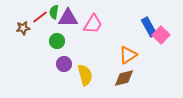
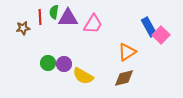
red line: rotated 56 degrees counterclockwise
green circle: moved 9 px left, 22 px down
orange triangle: moved 1 px left, 3 px up
yellow semicircle: moved 2 px left, 1 px down; rotated 135 degrees clockwise
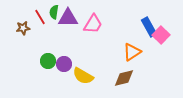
red line: rotated 28 degrees counterclockwise
orange triangle: moved 5 px right
green circle: moved 2 px up
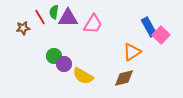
green circle: moved 6 px right, 5 px up
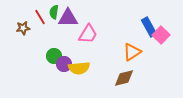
pink trapezoid: moved 5 px left, 10 px down
yellow semicircle: moved 4 px left, 8 px up; rotated 35 degrees counterclockwise
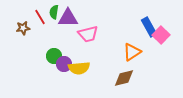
pink trapezoid: rotated 45 degrees clockwise
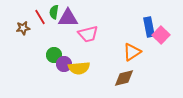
blue rectangle: rotated 18 degrees clockwise
green circle: moved 1 px up
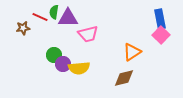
red line: rotated 35 degrees counterclockwise
blue rectangle: moved 11 px right, 8 px up
purple circle: moved 1 px left
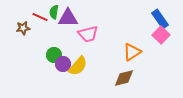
blue rectangle: rotated 24 degrees counterclockwise
yellow semicircle: moved 1 px left, 2 px up; rotated 45 degrees counterclockwise
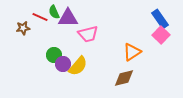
green semicircle: rotated 32 degrees counterclockwise
